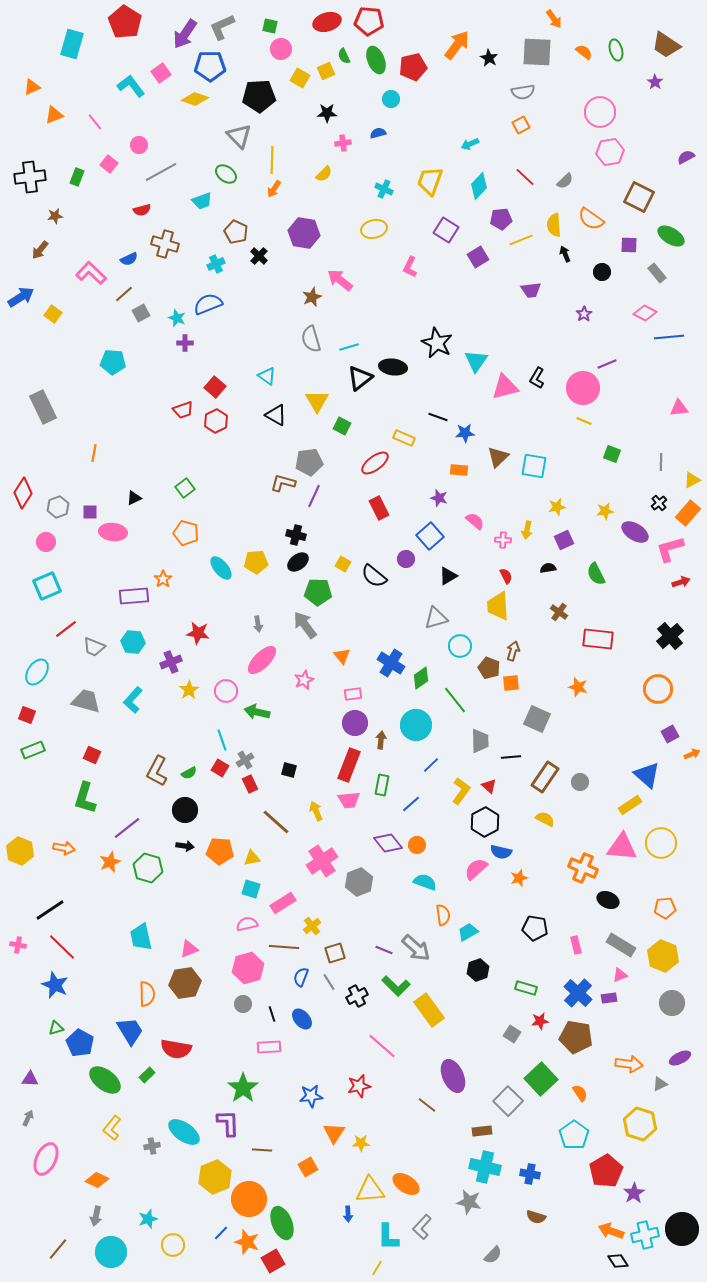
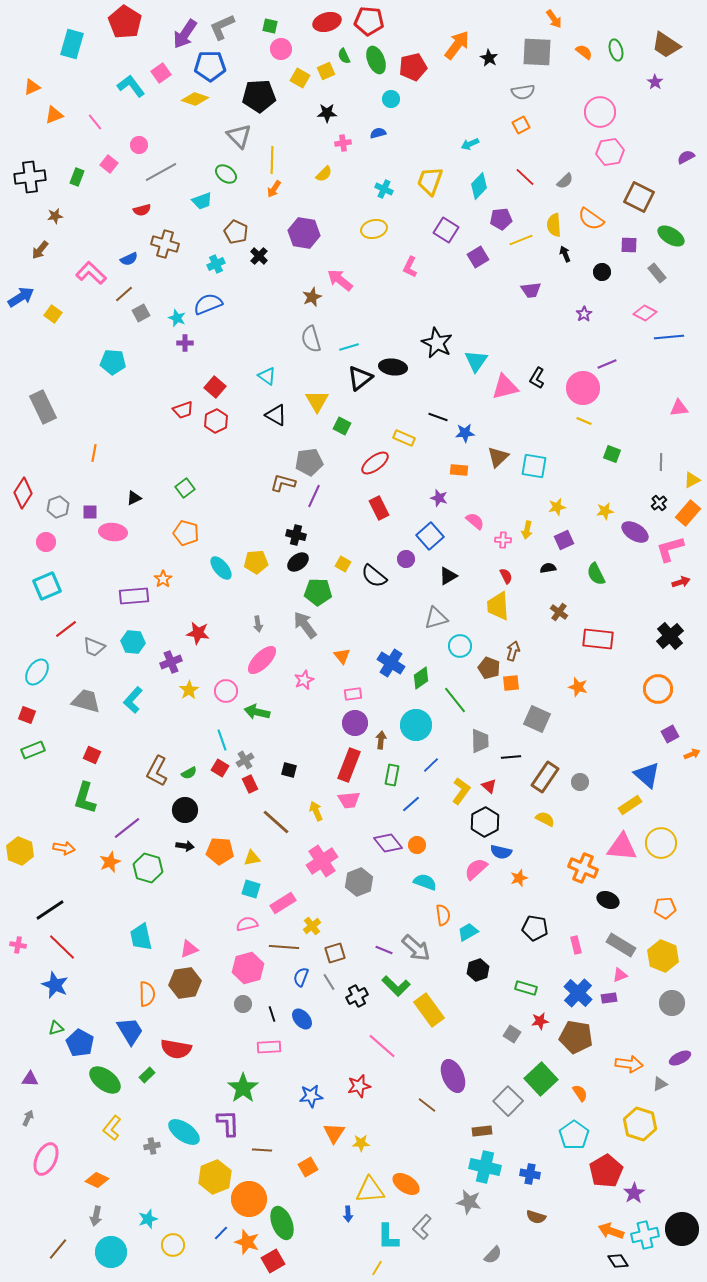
green rectangle at (382, 785): moved 10 px right, 10 px up
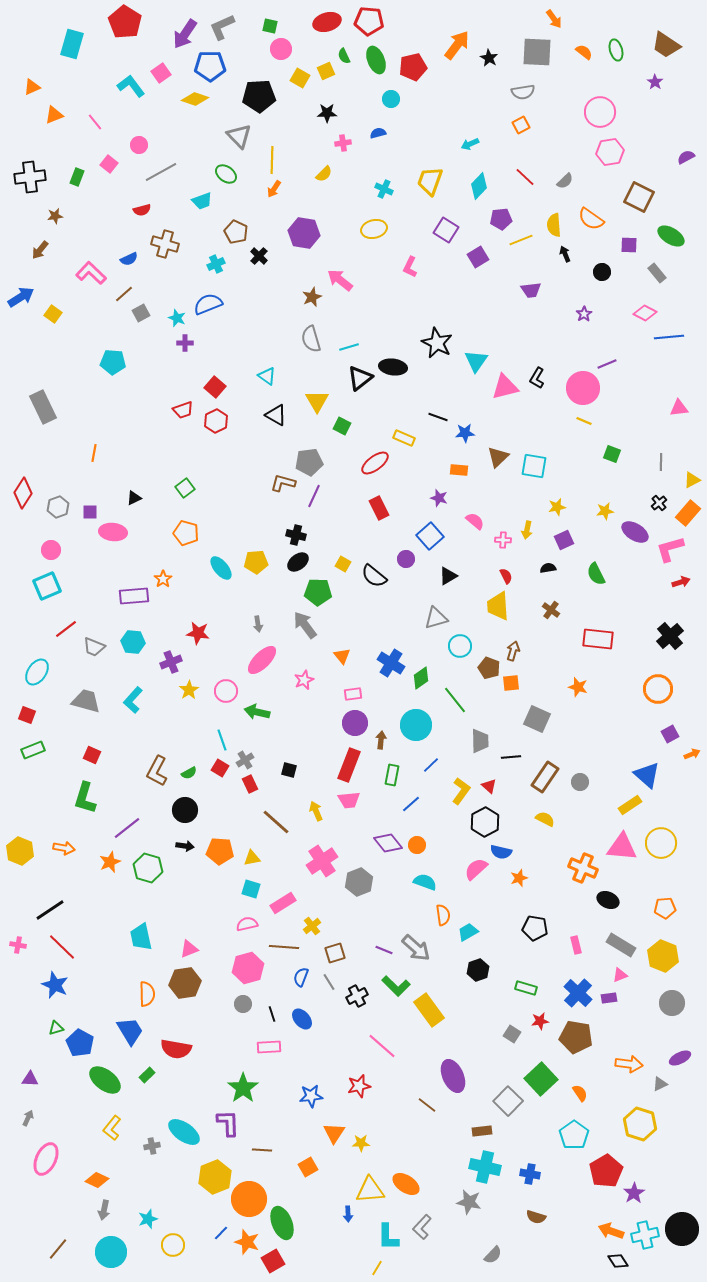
pink circle at (46, 542): moved 5 px right, 8 px down
brown cross at (559, 612): moved 8 px left, 2 px up
gray arrow at (96, 1216): moved 8 px right, 6 px up
